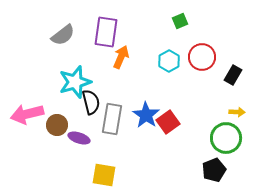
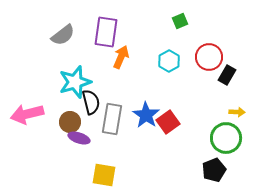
red circle: moved 7 px right
black rectangle: moved 6 px left
brown circle: moved 13 px right, 3 px up
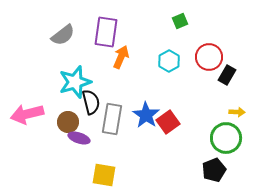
brown circle: moved 2 px left
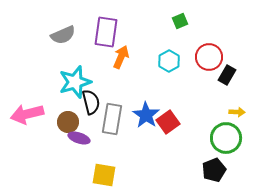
gray semicircle: rotated 15 degrees clockwise
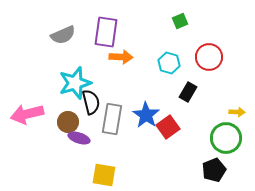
orange arrow: rotated 70 degrees clockwise
cyan hexagon: moved 2 px down; rotated 15 degrees counterclockwise
black rectangle: moved 39 px left, 17 px down
cyan star: moved 1 px down
red square: moved 5 px down
